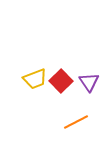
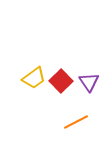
yellow trapezoid: moved 1 px left, 1 px up; rotated 15 degrees counterclockwise
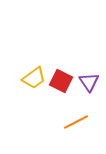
red square: rotated 20 degrees counterclockwise
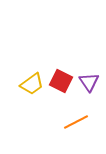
yellow trapezoid: moved 2 px left, 6 px down
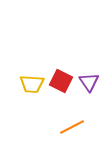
yellow trapezoid: rotated 40 degrees clockwise
orange line: moved 4 px left, 5 px down
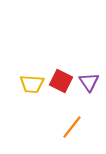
orange line: rotated 25 degrees counterclockwise
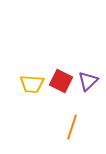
purple triangle: moved 1 px left, 1 px up; rotated 20 degrees clockwise
orange line: rotated 20 degrees counterclockwise
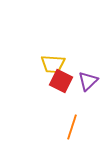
yellow trapezoid: moved 21 px right, 20 px up
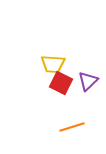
red square: moved 2 px down
orange line: rotated 55 degrees clockwise
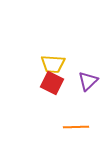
red square: moved 9 px left
orange line: moved 4 px right; rotated 15 degrees clockwise
